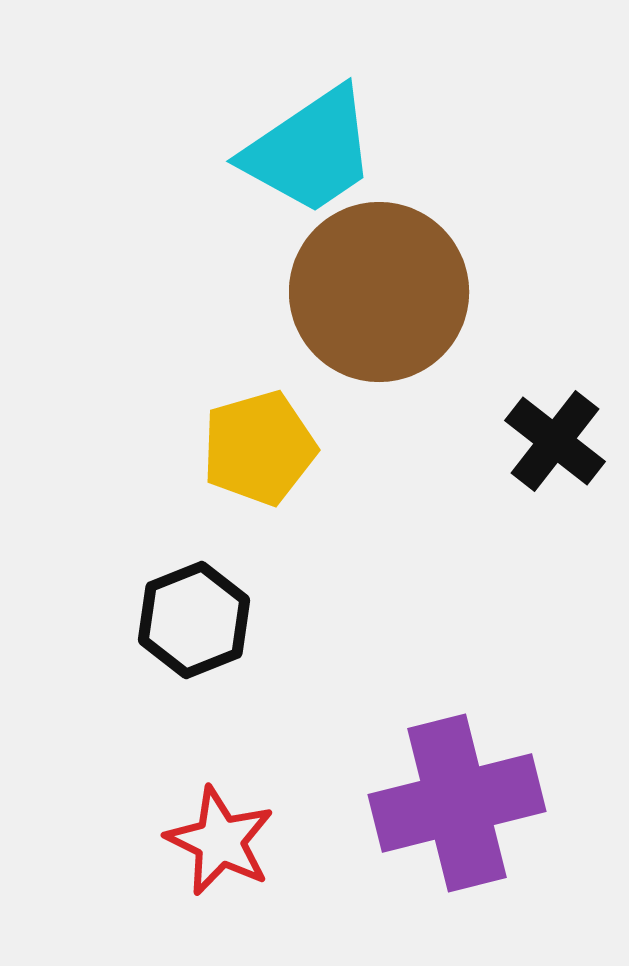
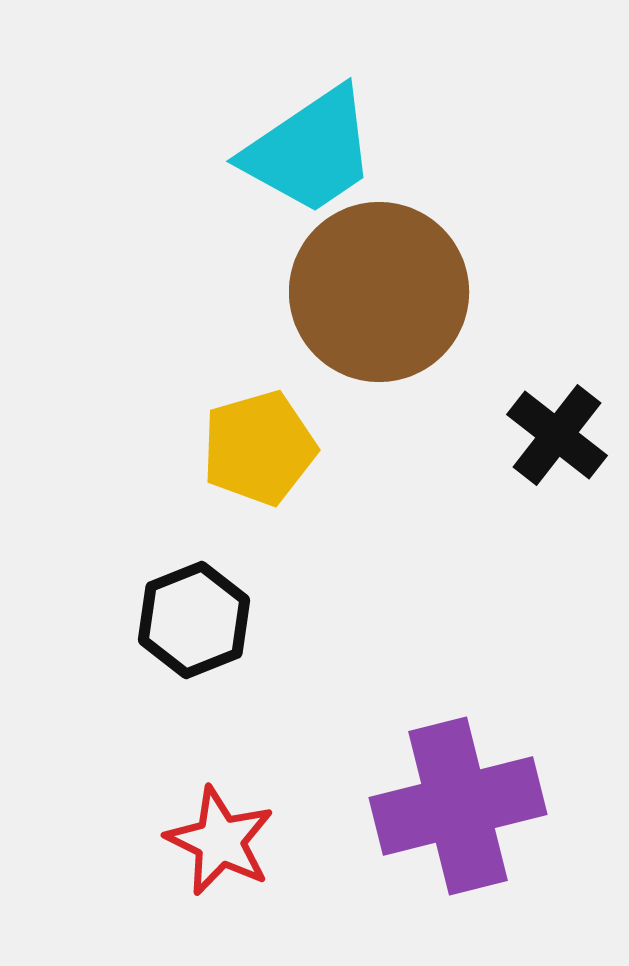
black cross: moved 2 px right, 6 px up
purple cross: moved 1 px right, 3 px down
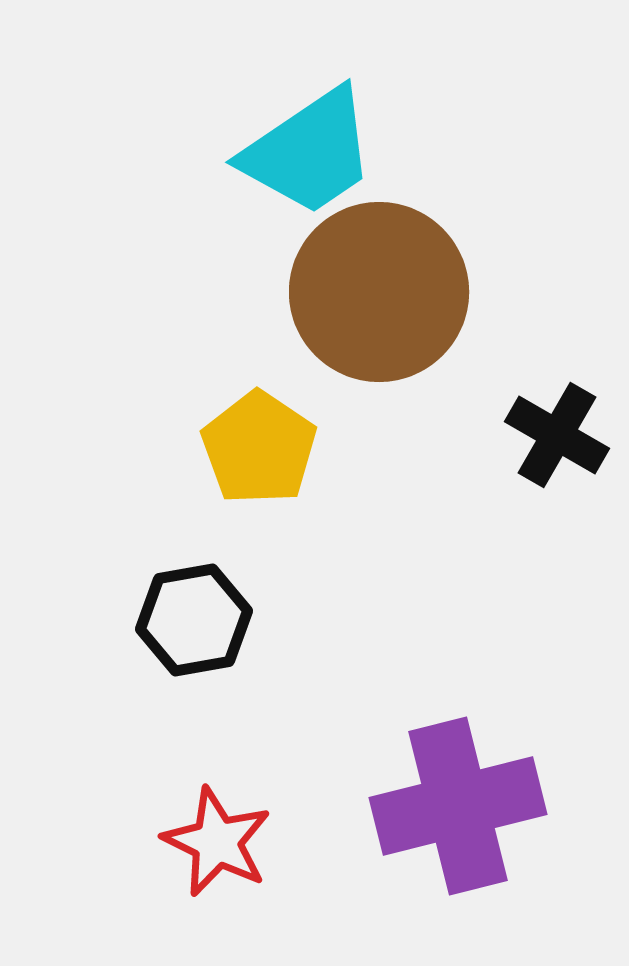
cyan trapezoid: moved 1 px left, 1 px down
black cross: rotated 8 degrees counterclockwise
yellow pentagon: rotated 22 degrees counterclockwise
black hexagon: rotated 12 degrees clockwise
red star: moved 3 px left, 1 px down
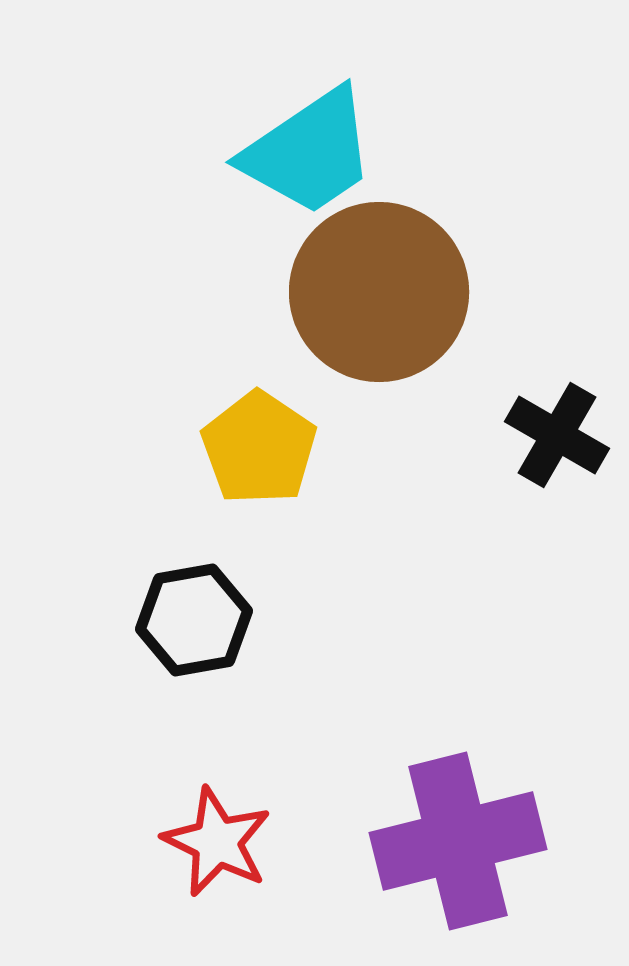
purple cross: moved 35 px down
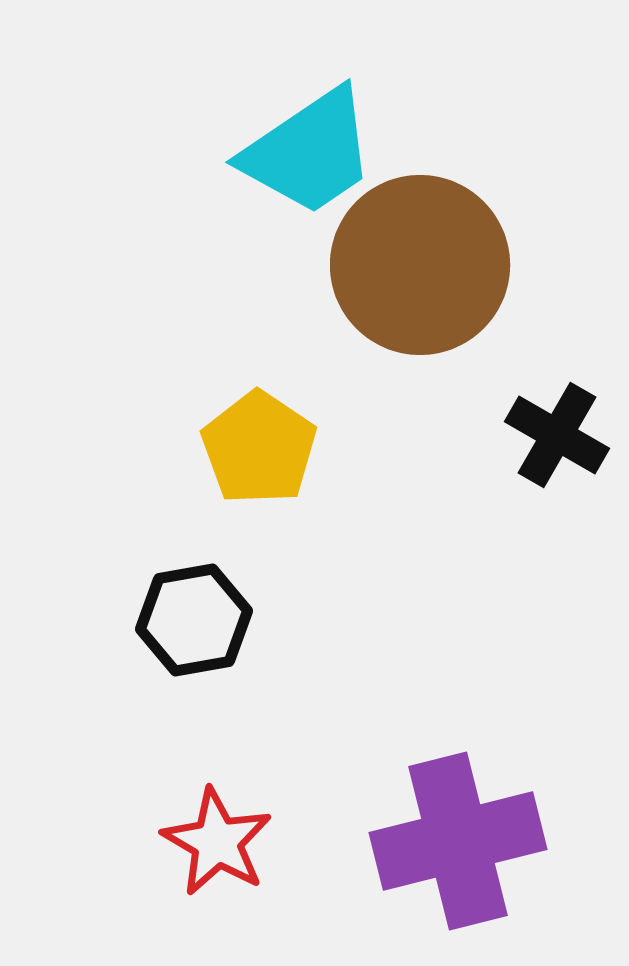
brown circle: moved 41 px right, 27 px up
red star: rotated 4 degrees clockwise
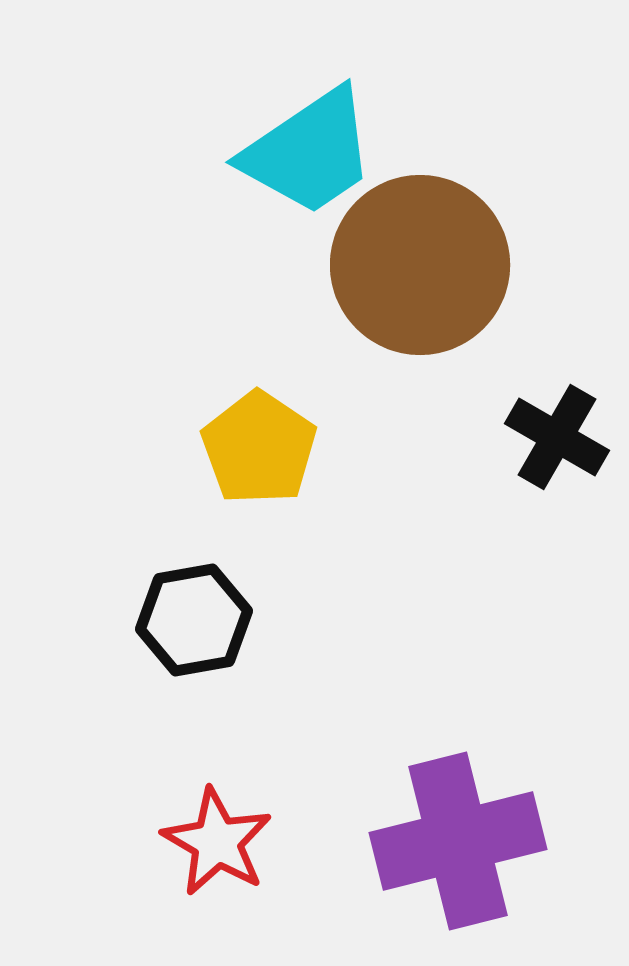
black cross: moved 2 px down
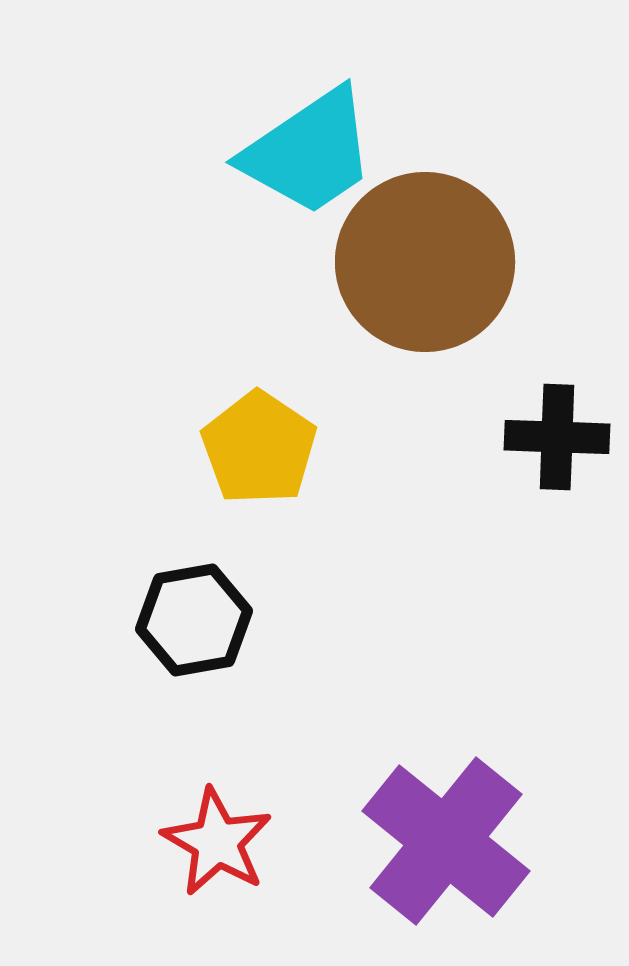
brown circle: moved 5 px right, 3 px up
black cross: rotated 28 degrees counterclockwise
purple cross: moved 12 px left; rotated 37 degrees counterclockwise
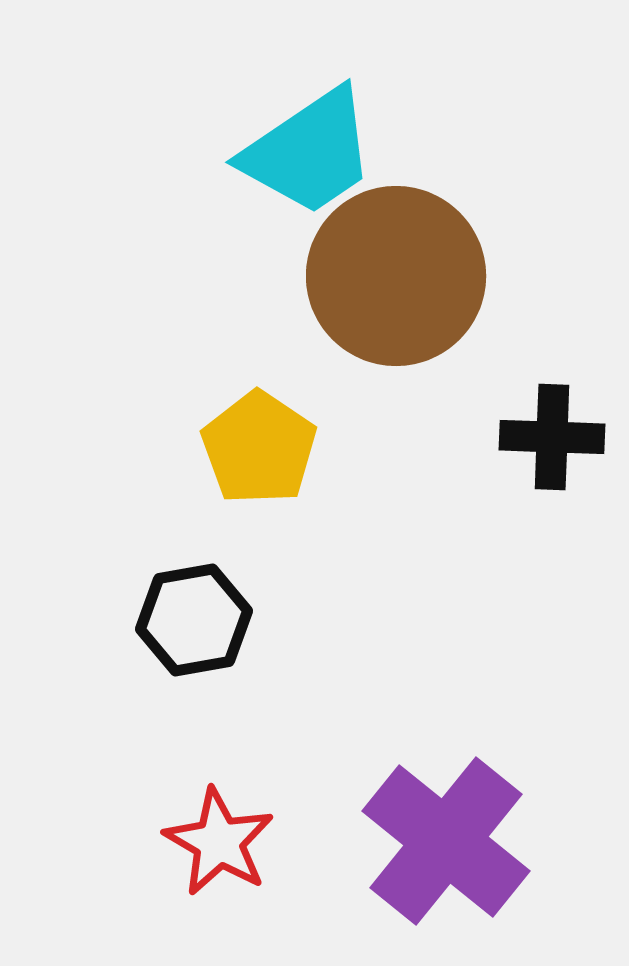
brown circle: moved 29 px left, 14 px down
black cross: moved 5 px left
red star: moved 2 px right
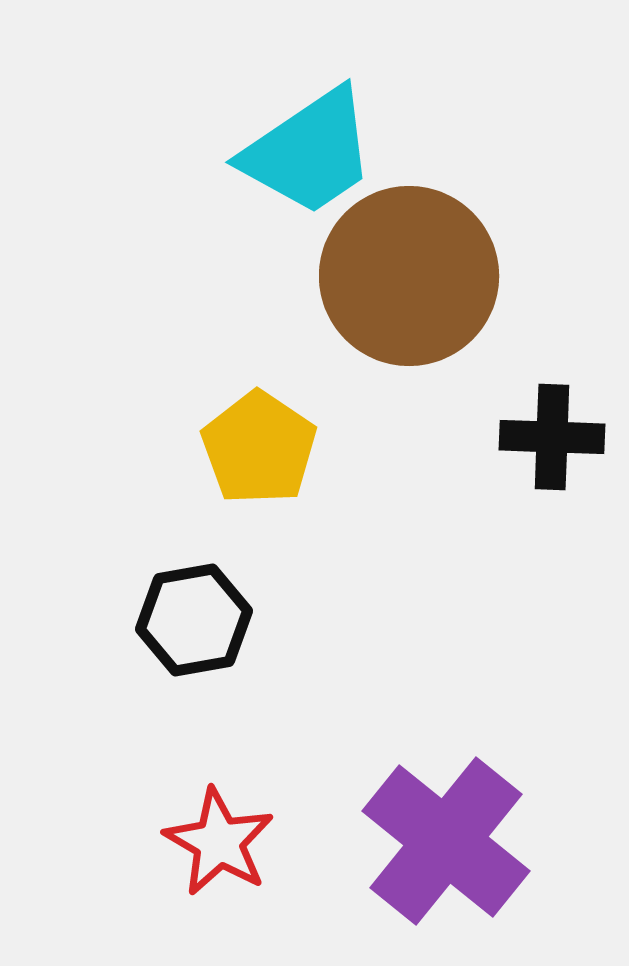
brown circle: moved 13 px right
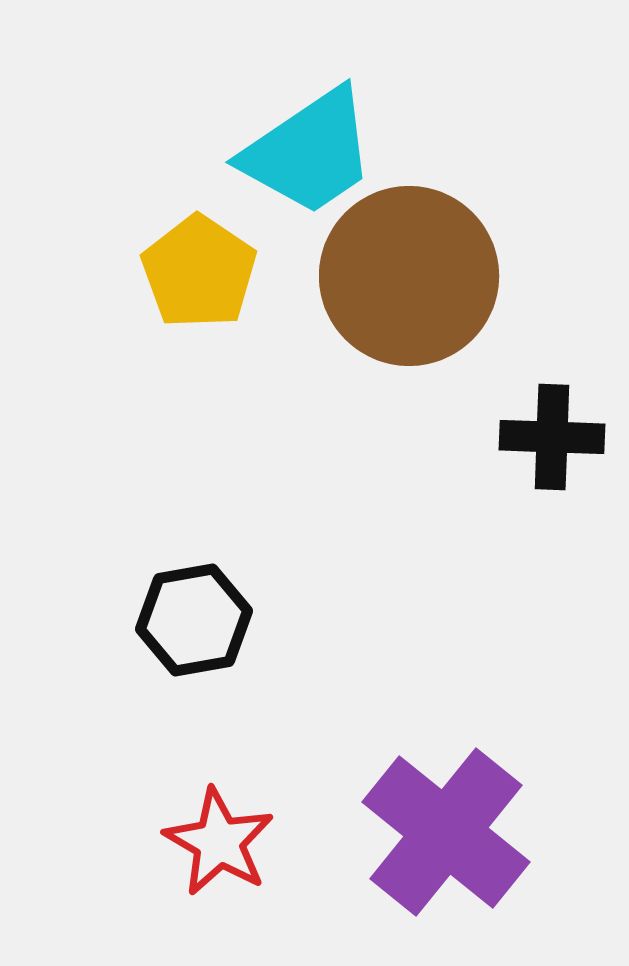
yellow pentagon: moved 60 px left, 176 px up
purple cross: moved 9 px up
